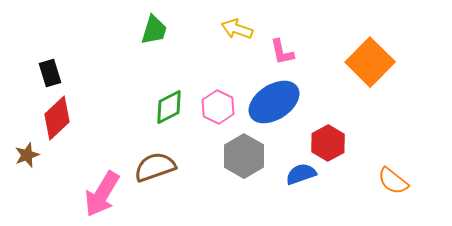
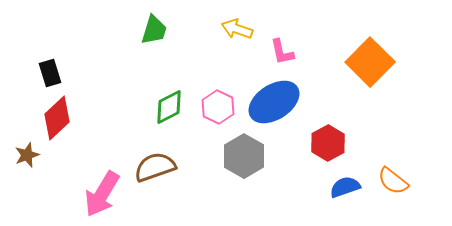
blue semicircle: moved 44 px right, 13 px down
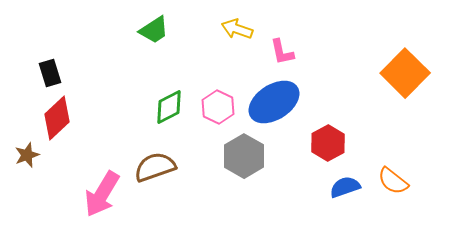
green trapezoid: rotated 40 degrees clockwise
orange square: moved 35 px right, 11 px down
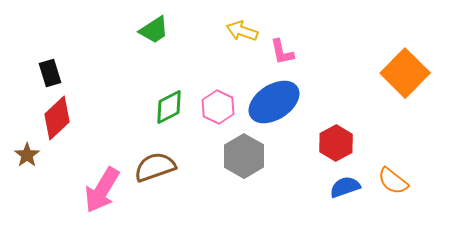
yellow arrow: moved 5 px right, 2 px down
red hexagon: moved 8 px right
brown star: rotated 15 degrees counterclockwise
pink arrow: moved 4 px up
